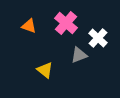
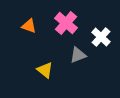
white cross: moved 3 px right, 1 px up
gray triangle: moved 1 px left
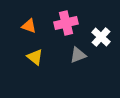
pink cross: rotated 35 degrees clockwise
yellow triangle: moved 10 px left, 13 px up
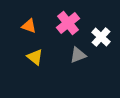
pink cross: moved 2 px right; rotated 25 degrees counterclockwise
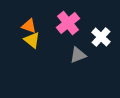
yellow triangle: moved 3 px left, 17 px up
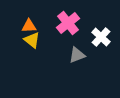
orange triangle: rotated 21 degrees counterclockwise
gray triangle: moved 1 px left
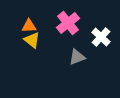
gray triangle: moved 2 px down
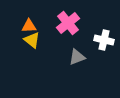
white cross: moved 3 px right, 3 px down; rotated 30 degrees counterclockwise
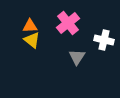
orange triangle: moved 1 px right
gray triangle: rotated 36 degrees counterclockwise
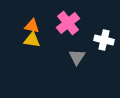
orange triangle: moved 2 px right; rotated 14 degrees clockwise
yellow triangle: rotated 30 degrees counterclockwise
